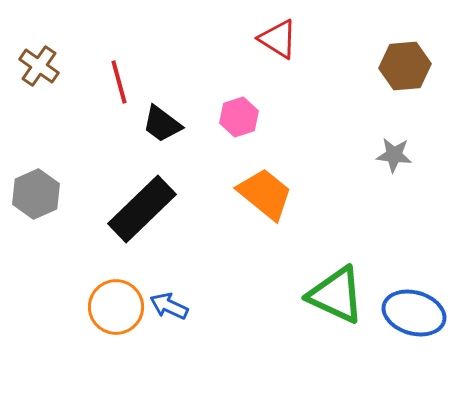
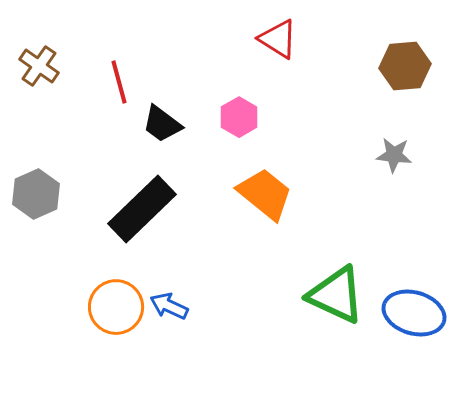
pink hexagon: rotated 12 degrees counterclockwise
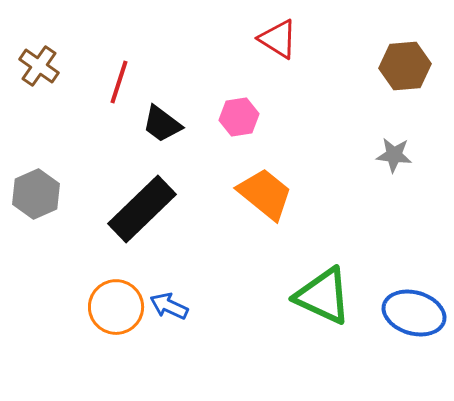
red line: rotated 33 degrees clockwise
pink hexagon: rotated 21 degrees clockwise
green triangle: moved 13 px left, 1 px down
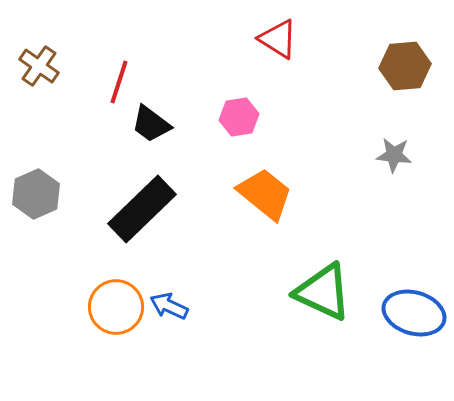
black trapezoid: moved 11 px left
green triangle: moved 4 px up
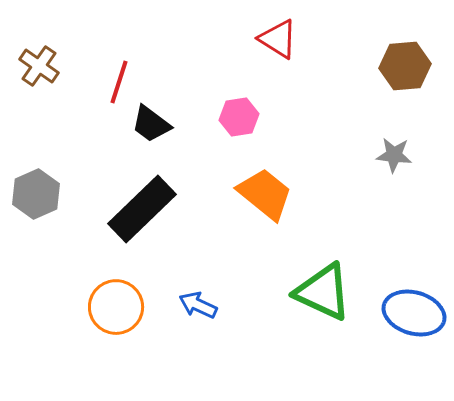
blue arrow: moved 29 px right, 1 px up
